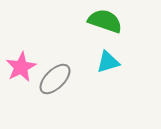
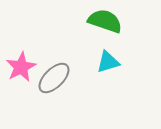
gray ellipse: moved 1 px left, 1 px up
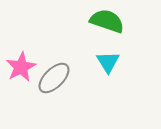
green semicircle: moved 2 px right
cyan triangle: rotated 45 degrees counterclockwise
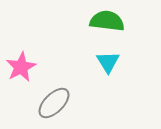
green semicircle: rotated 12 degrees counterclockwise
gray ellipse: moved 25 px down
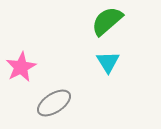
green semicircle: rotated 48 degrees counterclockwise
gray ellipse: rotated 12 degrees clockwise
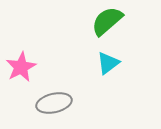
cyan triangle: moved 1 px down; rotated 25 degrees clockwise
gray ellipse: rotated 20 degrees clockwise
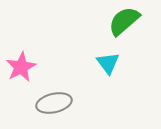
green semicircle: moved 17 px right
cyan triangle: rotated 30 degrees counterclockwise
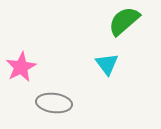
cyan triangle: moved 1 px left, 1 px down
gray ellipse: rotated 20 degrees clockwise
